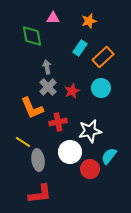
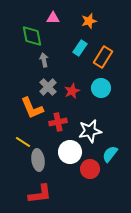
orange rectangle: rotated 15 degrees counterclockwise
gray arrow: moved 3 px left, 7 px up
cyan semicircle: moved 1 px right, 2 px up
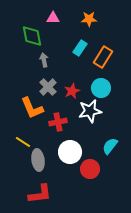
orange star: moved 2 px up; rotated 14 degrees clockwise
white star: moved 20 px up
cyan semicircle: moved 8 px up
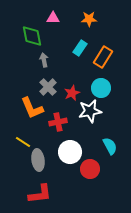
red star: moved 2 px down
cyan semicircle: rotated 114 degrees clockwise
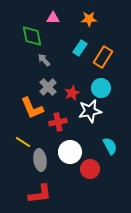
gray arrow: rotated 32 degrees counterclockwise
gray ellipse: moved 2 px right
